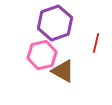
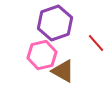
red line: rotated 54 degrees counterclockwise
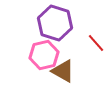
purple hexagon: rotated 24 degrees counterclockwise
pink hexagon: moved 2 px right
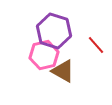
purple hexagon: moved 1 px left, 8 px down
red line: moved 2 px down
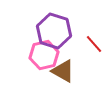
red line: moved 2 px left, 1 px up
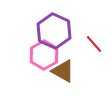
purple hexagon: rotated 8 degrees clockwise
pink hexagon: rotated 16 degrees counterclockwise
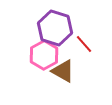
purple hexagon: moved 1 px right, 3 px up; rotated 8 degrees counterclockwise
red line: moved 10 px left
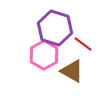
red line: moved 1 px left; rotated 12 degrees counterclockwise
brown triangle: moved 9 px right
